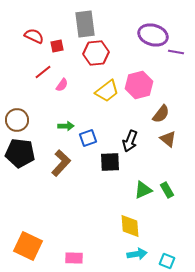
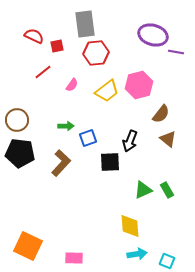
pink semicircle: moved 10 px right
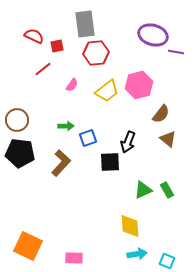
red line: moved 3 px up
black arrow: moved 2 px left, 1 px down
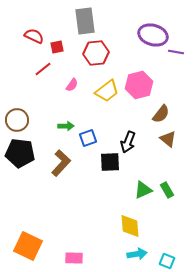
gray rectangle: moved 3 px up
red square: moved 1 px down
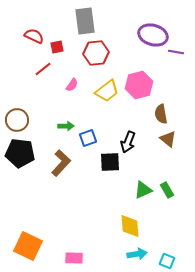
brown semicircle: rotated 132 degrees clockwise
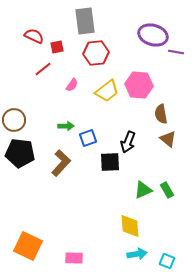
pink hexagon: rotated 20 degrees clockwise
brown circle: moved 3 px left
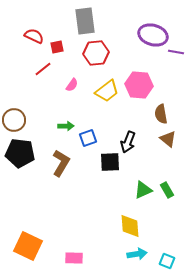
brown L-shape: rotated 12 degrees counterclockwise
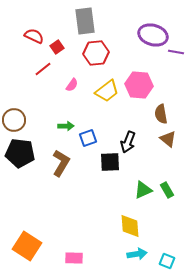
red square: rotated 24 degrees counterclockwise
orange square: moved 1 px left; rotated 8 degrees clockwise
